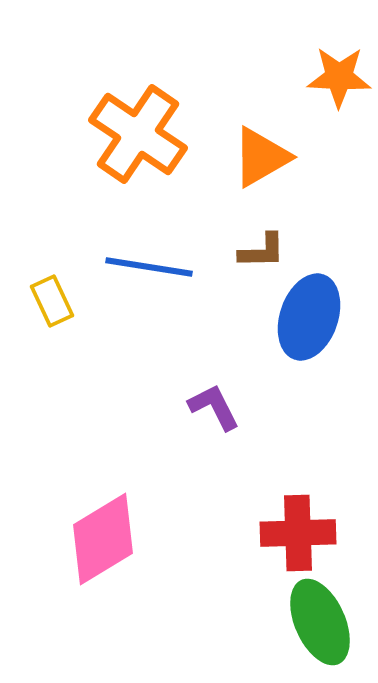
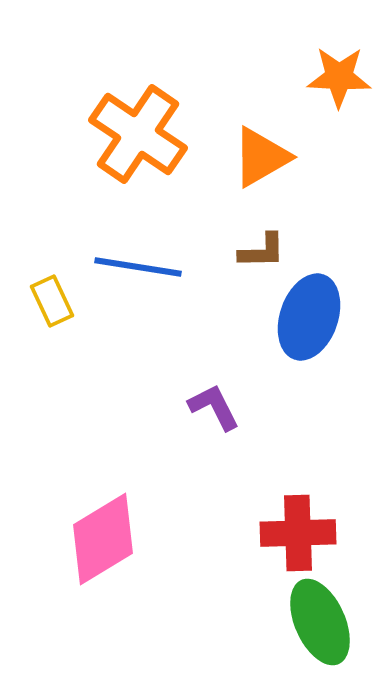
blue line: moved 11 px left
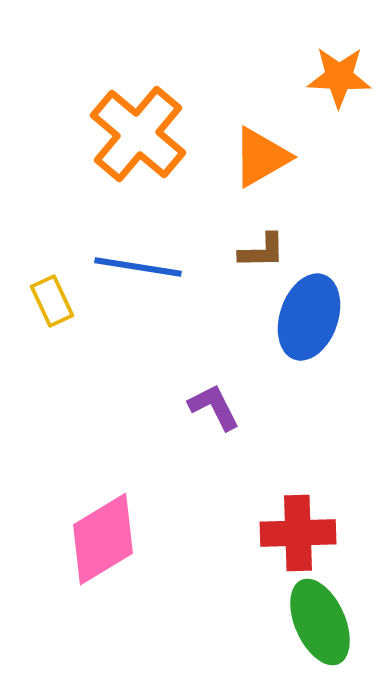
orange cross: rotated 6 degrees clockwise
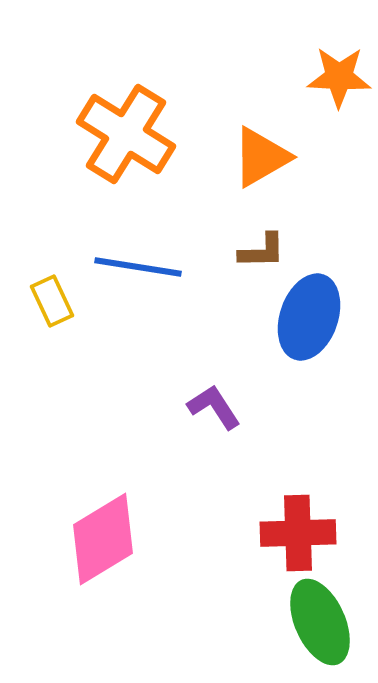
orange cross: moved 12 px left; rotated 8 degrees counterclockwise
purple L-shape: rotated 6 degrees counterclockwise
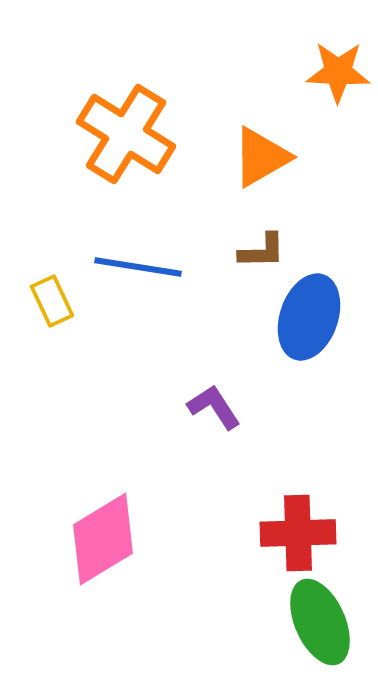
orange star: moved 1 px left, 5 px up
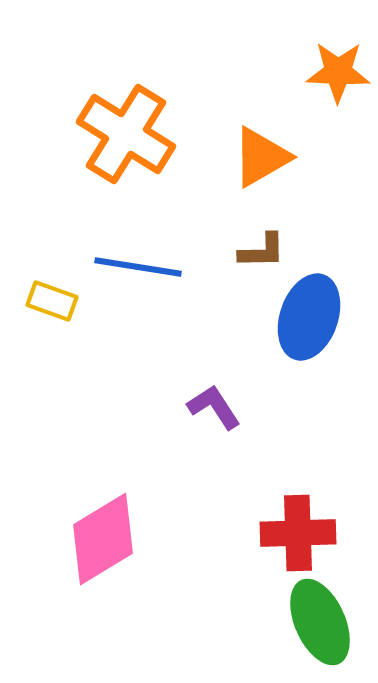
yellow rectangle: rotated 45 degrees counterclockwise
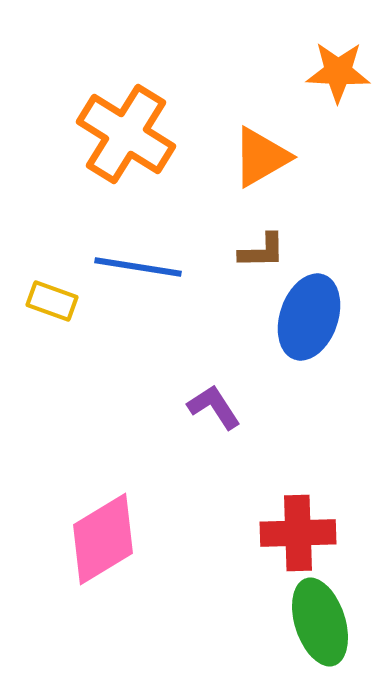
green ellipse: rotated 6 degrees clockwise
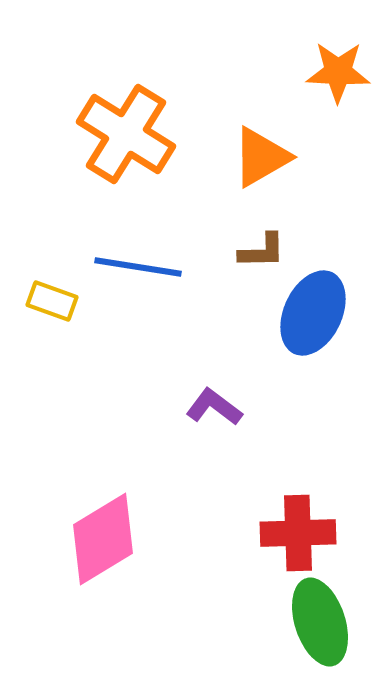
blue ellipse: moved 4 px right, 4 px up; rotated 6 degrees clockwise
purple L-shape: rotated 20 degrees counterclockwise
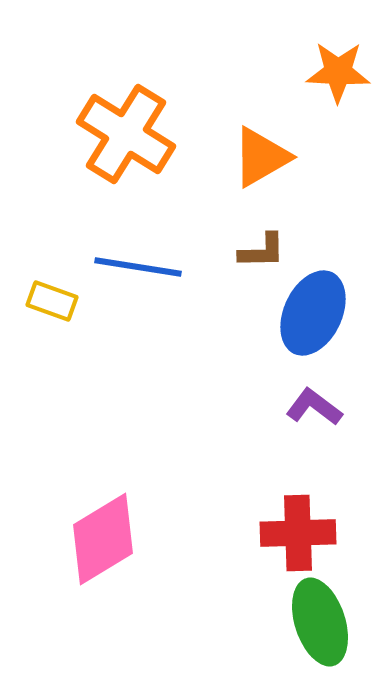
purple L-shape: moved 100 px right
